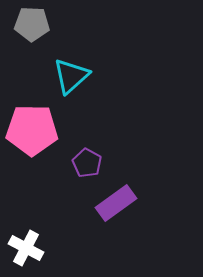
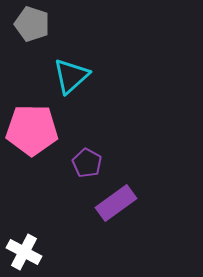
gray pentagon: rotated 16 degrees clockwise
white cross: moved 2 px left, 4 px down
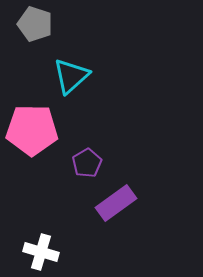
gray pentagon: moved 3 px right
purple pentagon: rotated 12 degrees clockwise
white cross: moved 17 px right; rotated 12 degrees counterclockwise
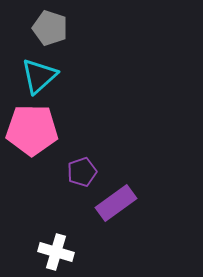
gray pentagon: moved 15 px right, 4 px down
cyan triangle: moved 32 px left
purple pentagon: moved 5 px left, 9 px down; rotated 12 degrees clockwise
white cross: moved 15 px right
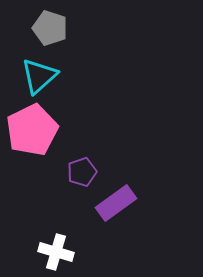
pink pentagon: rotated 27 degrees counterclockwise
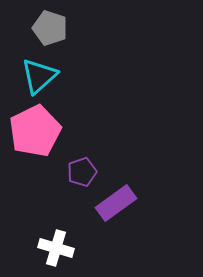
pink pentagon: moved 3 px right, 1 px down
white cross: moved 4 px up
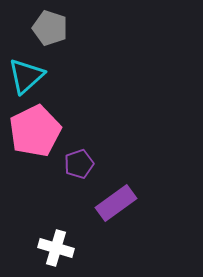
cyan triangle: moved 13 px left
purple pentagon: moved 3 px left, 8 px up
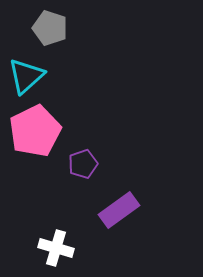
purple pentagon: moved 4 px right
purple rectangle: moved 3 px right, 7 px down
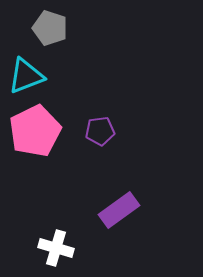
cyan triangle: rotated 21 degrees clockwise
purple pentagon: moved 17 px right, 33 px up; rotated 12 degrees clockwise
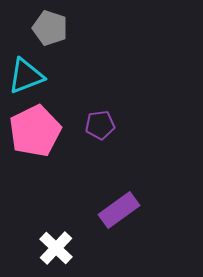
purple pentagon: moved 6 px up
white cross: rotated 28 degrees clockwise
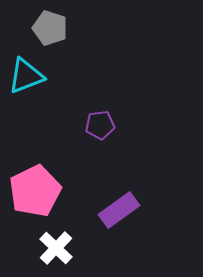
pink pentagon: moved 60 px down
